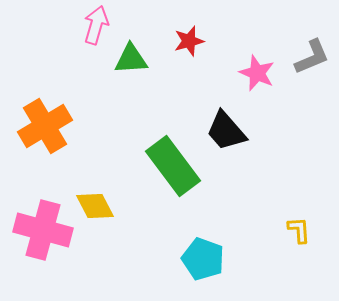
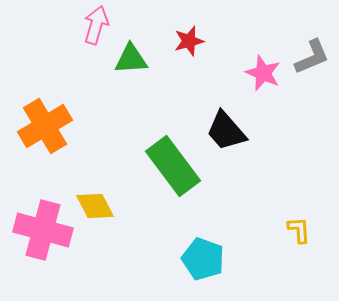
pink star: moved 6 px right
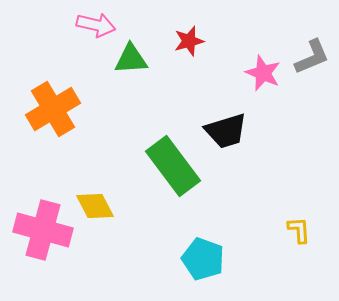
pink arrow: rotated 87 degrees clockwise
orange cross: moved 8 px right, 17 px up
black trapezoid: rotated 66 degrees counterclockwise
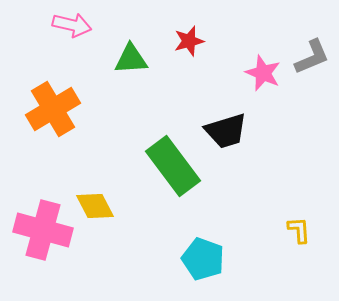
pink arrow: moved 24 px left
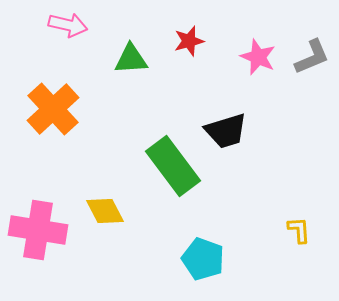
pink arrow: moved 4 px left
pink star: moved 5 px left, 16 px up
orange cross: rotated 12 degrees counterclockwise
yellow diamond: moved 10 px right, 5 px down
pink cross: moved 5 px left; rotated 6 degrees counterclockwise
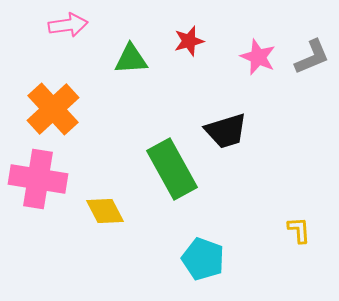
pink arrow: rotated 21 degrees counterclockwise
green rectangle: moved 1 px left, 3 px down; rotated 8 degrees clockwise
pink cross: moved 51 px up
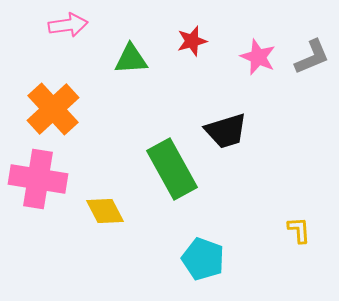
red star: moved 3 px right
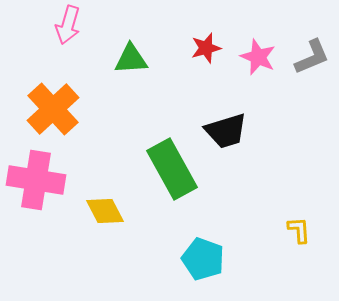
pink arrow: rotated 114 degrees clockwise
red star: moved 14 px right, 7 px down
pink cross: moved 2 px left, 1 px down
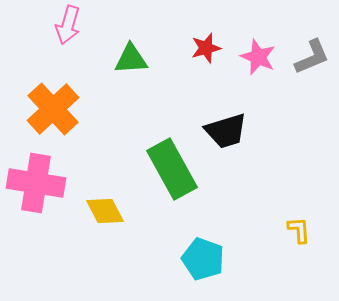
pink cross: moved 3 px down
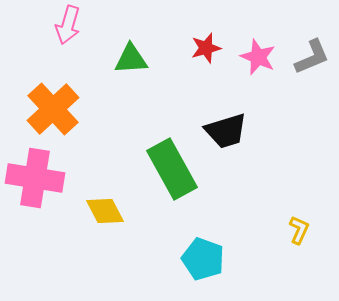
pink cross: moved 1 px left, 5 px up
yellow L-shape: rotated 28 degrees clockwise
